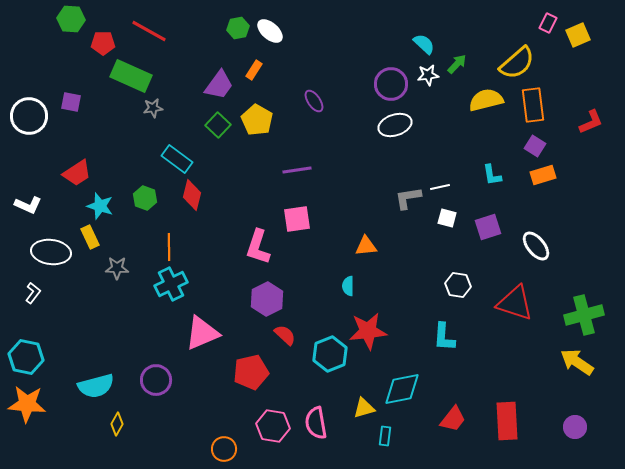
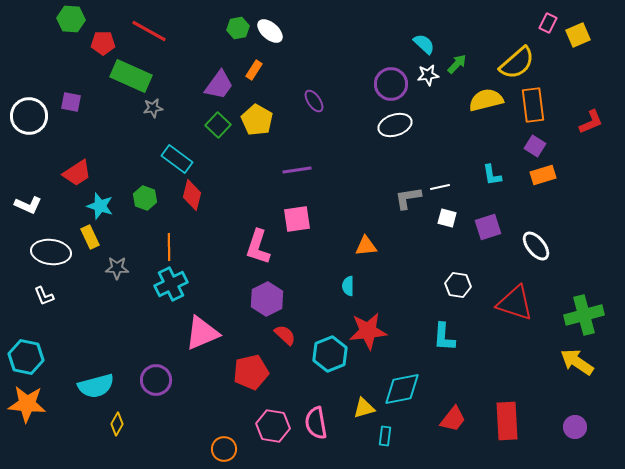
white L-shape at (33, 293): moved 11 px right, 3 px down; rotated 120 degrees clockwise
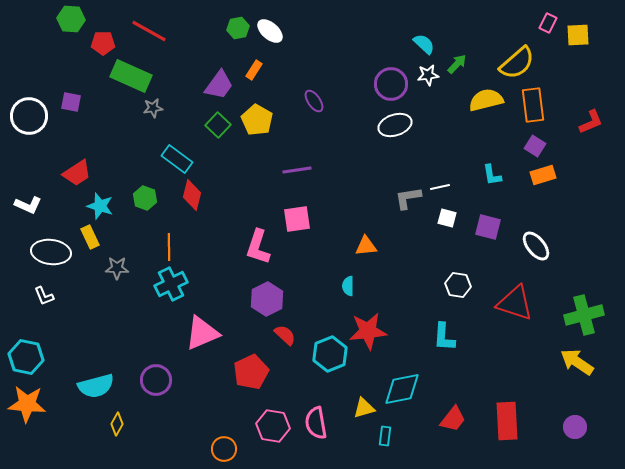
yellow square at (578, 35): rotated 20 degrees clockwise
purple square at (488, 227): rotated 32 degrees clockwise
red pentagon at (251, 372): rotated 12 degrees counterclockwise
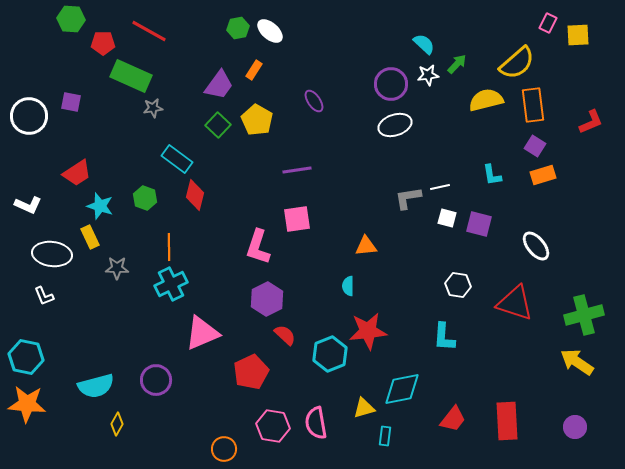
red diamond at (192, 195): moved 3 px right
purple square at (488, 227): moved 9 px left, 3 px up
white ellipse at (51, 252): moved 1 px right, 2 px down
